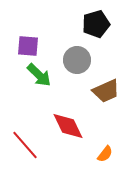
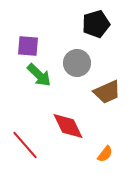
gray circle: moved 3 px down
brown trapezoid: moved 1 px right, 1 px down
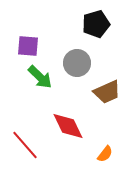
green arrow: moved 1 px right, 2 px down
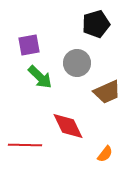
purple square: moved 1 px right, 1 px up; rotated 15 degrees counterclockwise
red line: rotated 48 degrees counterclockwise
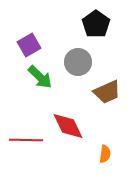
black pentagon: rotated 20 degrees counterclockwise
purple square: rotated 20 degrees counterclockwise
gray circle: moved 1 px right, 1 px up
red line: moved 1 px right, 5 px up
orange semicircle: rotated 30 degrees counterclockwise
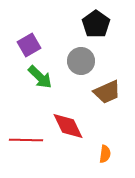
gray circle: moved 3 px right, 1 px up
